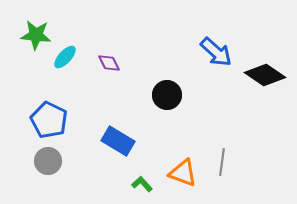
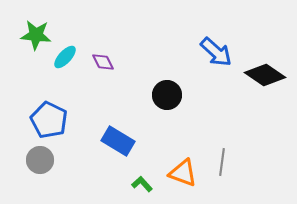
purple diamond: moved 6 px left, 1 px up
gray circle: moved 8 px left, 1 px up
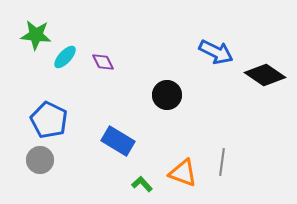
blue arrow: rotated 16 degrees counterclockwise
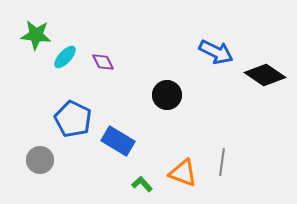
blue pentagon: moved 24 px right, 1 px up
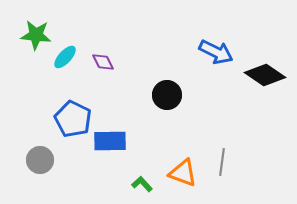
blue rectangle: moved 8 px left; rotated 32 degrees counterclockwise
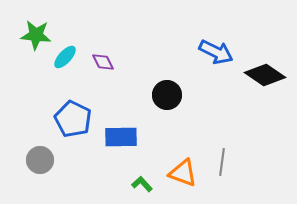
blue rectangle: moved 11 px right, 4 px up
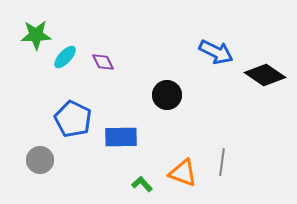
green star: rotated 8 degrees counterclockwise
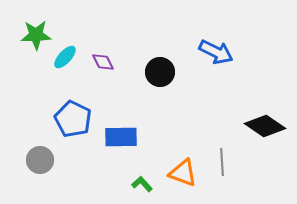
black diamond: moved 51 px down
black circle: moved 7 px left, 23 px up
gray line: rotated 12 degrees counterclockwise
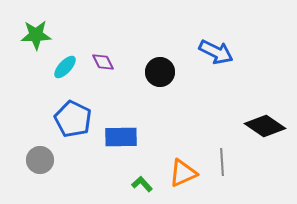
cyan ellipse: moved 10 px down
orange triangle: rotated 44 degrees counterclockwise
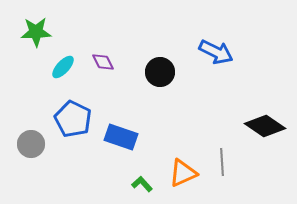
green star: moved 3 px up
cyan ellipse: moved 2 px left
blue rectangle: rotated 20 degrees clockwise
gray circle: moved 9 px left, 16 px up
